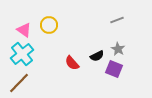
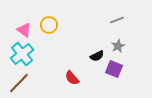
gray star: moved 3 px up; rotated 16 degrees clockwise
red semicircle: moved 15 px down
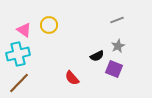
cyan cross: moved 4 px left; rotated 25 degrees clockwise
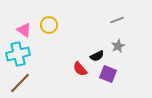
purple square: moved 6 px left, 5 px down
red semicircle: moved 8 px right, 9 px up
brown line: moved 1 px right
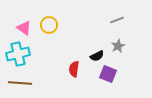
pink triangle: moved 2 px up
red semicircle: moved 6 px left; rotated 49 degrees clockwise
brown line: rotated 50 degrees clockwise
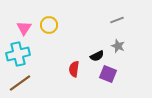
pink triangle: rotated 28 degrees clockwise
gray star: rotated 24 degrees counterclockwise
brown line: rotated 40 degrees counterclockwise
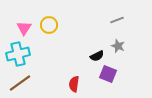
red semicircle: moved 15 px down
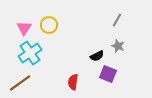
gray line: rotated 40 degrees counterclockwise
cyan cross: moved 12 px right, 1 px up; rotated 20 degrees counterclockwise
red semicircle: moved 1 px left, 2 px up
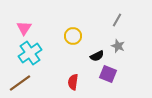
yellow circle: moved 24 px right, 11 px down
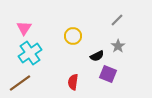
gray line: rotated 16 degrees clockwise
gray star: rotated 16 degrees clockwise
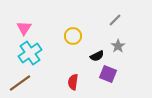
gray line: moved 2 px left
